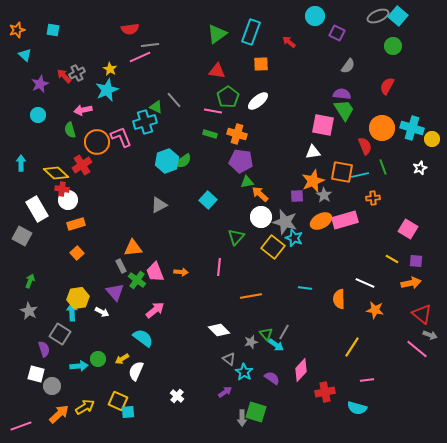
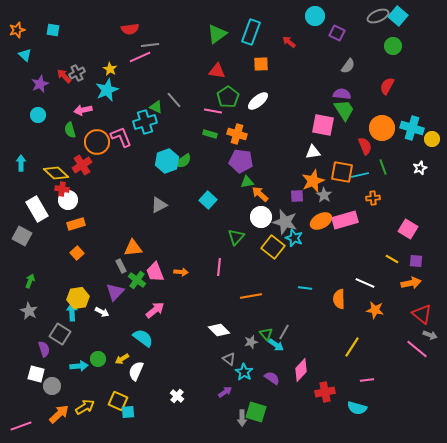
purple triangle at (115, 292): rotated 24 degrees clockwise
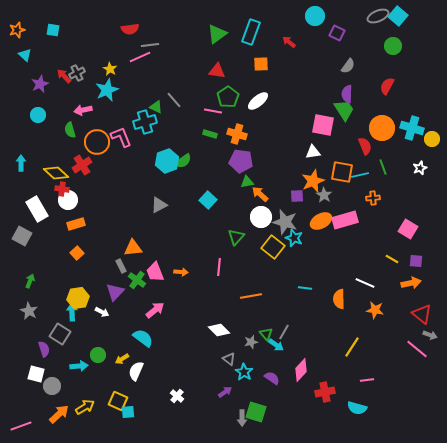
purple semicircle at (342, 94): moved 5 px right; rotated 96 degrees counterclockwise
green circle at (98, 359): moved 4 px up
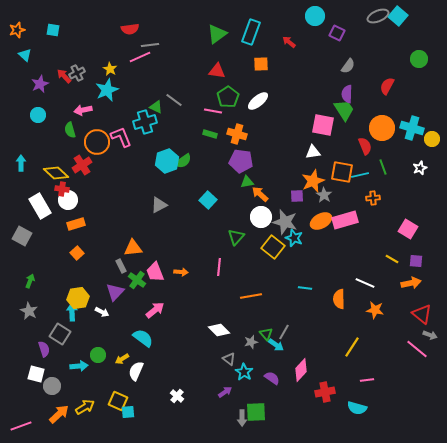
green circle at (393, 46): moved 26 px right, 13 px down
gray line at (174, 100): rotated 12 degrees counterclockwise
white rectangle at (37, 209): moved 3 px right, 3 px up
green square at (256, 412): rotated 20 degrees counterclockwise
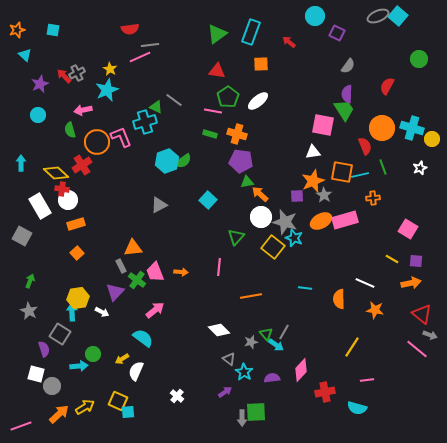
green circle at (98, 355): moved 5 px left, 1 px up
purple semicircle at (272, 378): rotated 42 degrees counterclockwise
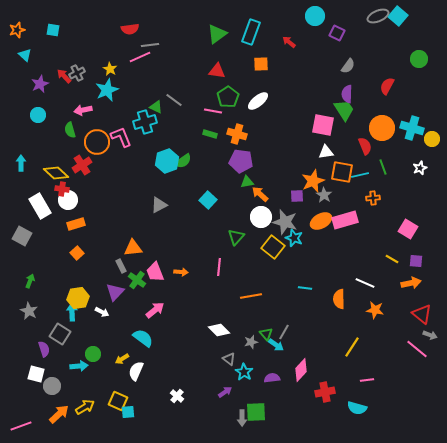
white triangle at (313, 152): moved 13 px right
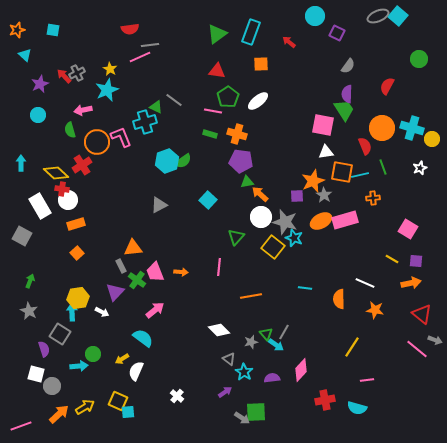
gray arrow at (430, 335): moved 5 px right, 5 px down
red cross at (325, 392): moved 8 px down
gray arrow at (242, 418): rotated 56 degrees counterclockwise
